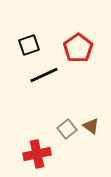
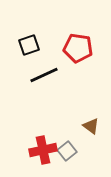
red pentagon: rotated 28 degrees counterclockwise
gray square: moved 22 px down
red cross: moved 6 px right, 4 px up
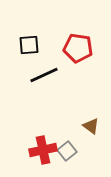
black square: rotated 15 degrees clockwise
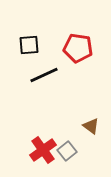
red cross: rotated 24 degrees counterclockwise
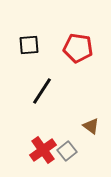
black line: moved 2 px left, 16 px down; rotated 32 degrees counterclockwise
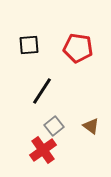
gray square: moved 13 px left, 25 px up
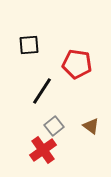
red pentagon: moved 1 px left, 16 px down
